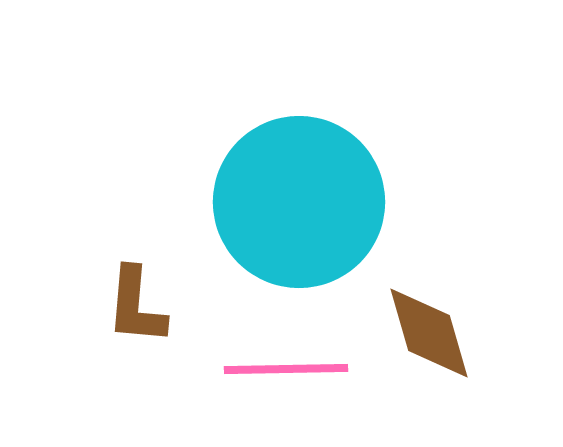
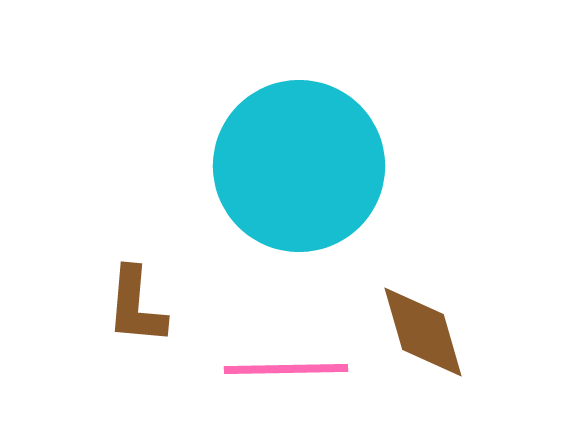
cyan circle: moved 36 px up
brown diamond: moved 6 px left, 1 px up
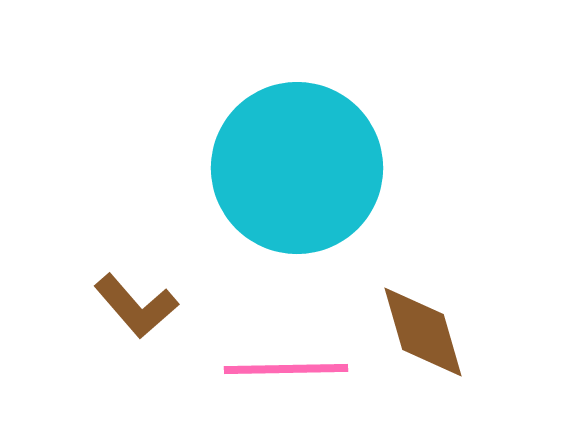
cyan circle: moved 2 px left, 2 px down
brown L-shape: rotated 46 degrees counterclockwise
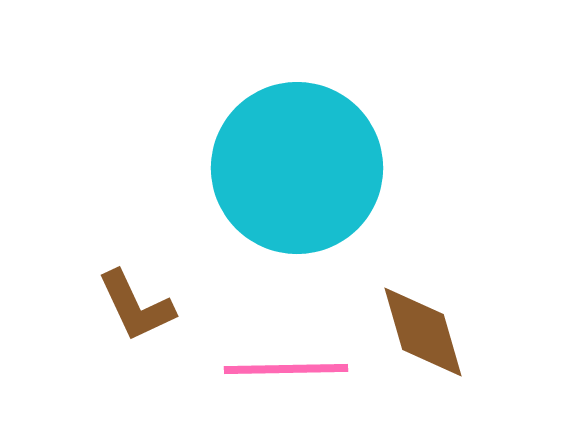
brown L-shape: rotated 16 degrees clockwise
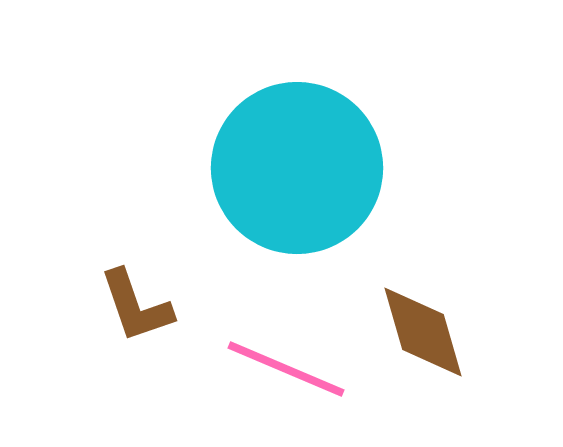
brown L-shape: rotated 6 degrees clockwise
pink line: rotated 24 degrees clockwise
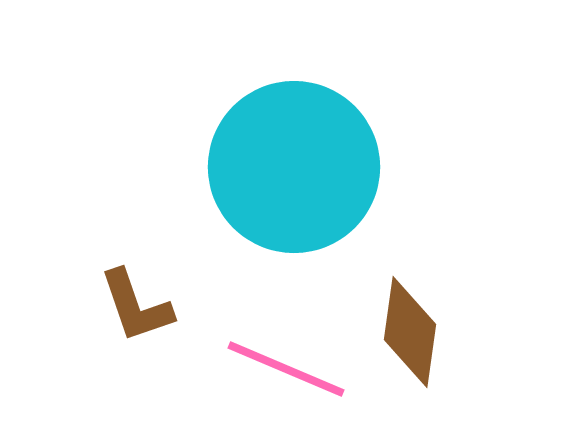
cyan circle: moved 3 px left, 1 px up
brown diamond: moved 13 px left; rotated 24 degrees clockwise
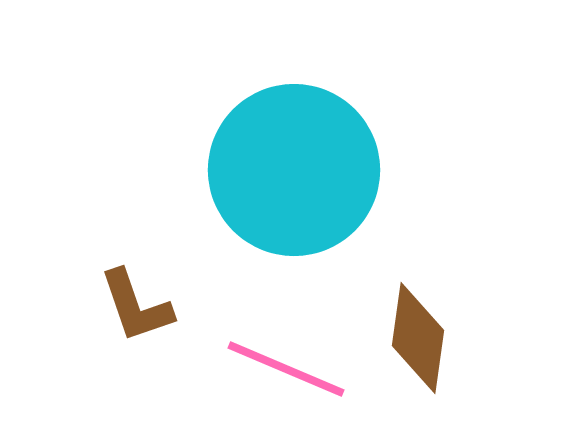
cyan circle: moved 3 px down
brown diamond: moved 8 px right, 6 px down
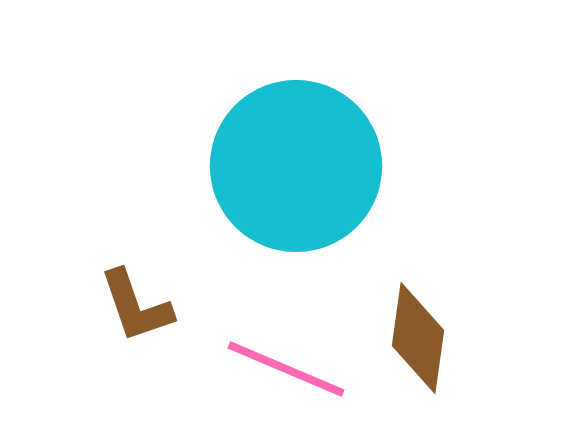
cyan circle: moved 2 px right, 4 px up
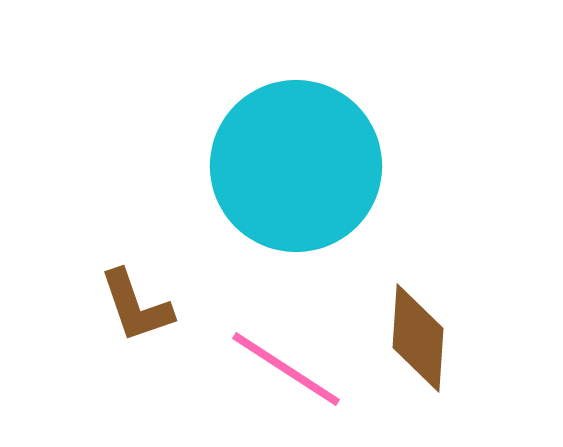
brown diamond: rotated 4 degrees counterclockwise
pink line: rotated 10 degrees clockwise
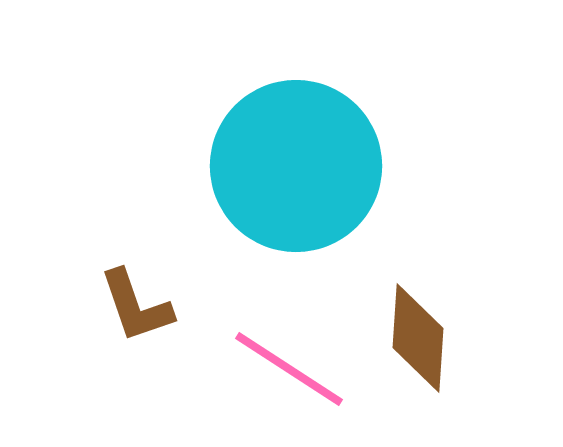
pink line: moved 3 px right
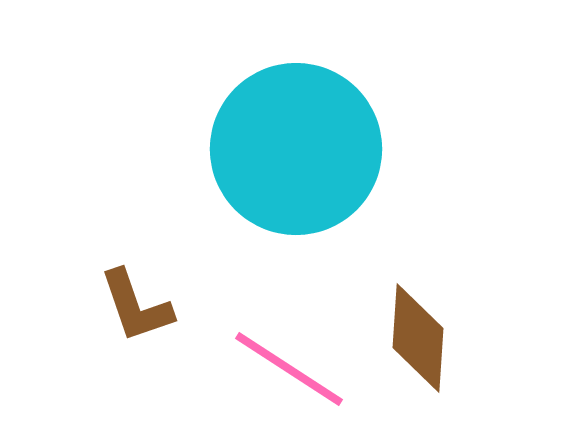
cyan circle: moved 17 px up
